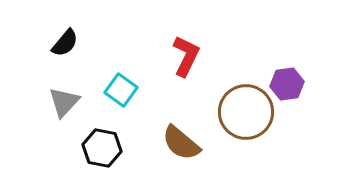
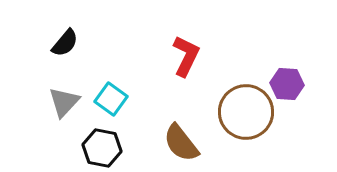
purple hexagon: rotated 12 degrees clockwise
cyan square: moved 10 px left, 9 px down
brown semicircle: rotated 12 degrees clockwise
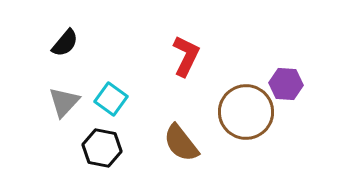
purple hexagon: moved 1 px left
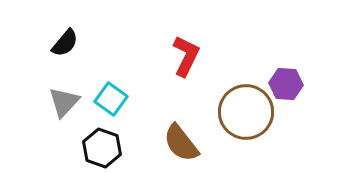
black hexagon: rotated 9 degrees clockwise
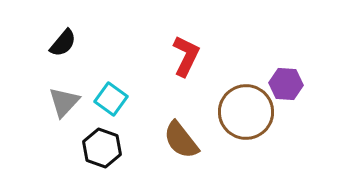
black semicircle: moved 2 px left
brown semicircle: moved 3 px up
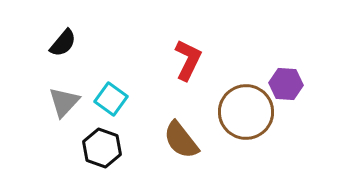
red L-shape: moved 2 px right, 4 px down
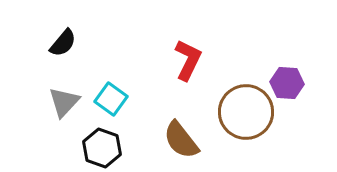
purple hexagon: moved 1 px right, 1 px up
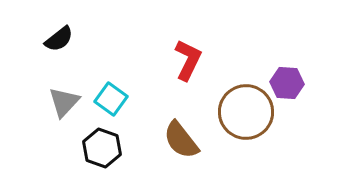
black semicircle: moved 4 px left, 4 px up; rotated 12 degrees clockwise
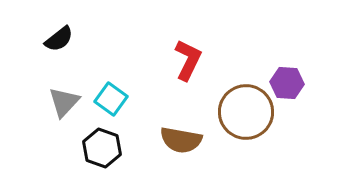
brown semicircle: rotated 42 degrees counterclockwise
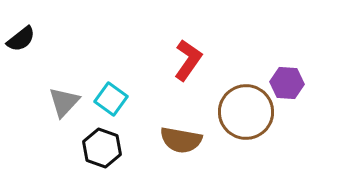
black semicircle: moved 38 px left
red L-shape: rotated 9 degrees clockwise
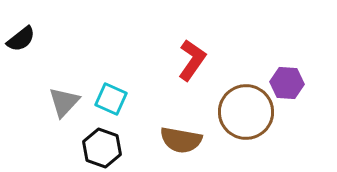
red L-shape: moved 4 px right
cyan square: rotated 12 degrees counterclockwise
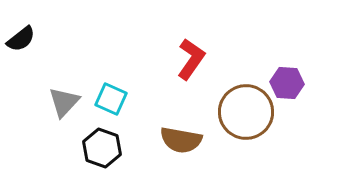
red L-shape: moved 1 px left, 1 px up
